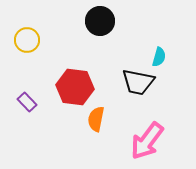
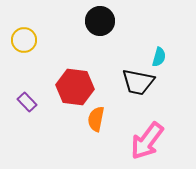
yellow circle: moved 3 px left
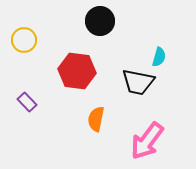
red hexagon: moved 2 px right, 16 px up
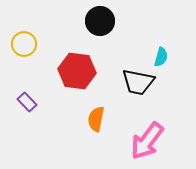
yellow circle: moved 4 px down
cyan semicircle: moved 2 px right
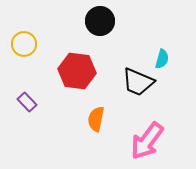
cyan semicircle: moved 1 px right, 2 px down
black trapezoid: rotated 12 degrees clockwise
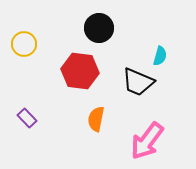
black circle: moved 1 px left, 7 px down
cyan semicircle: moved 2 px left, 3 px up
red hexagon: moved 3 px right
purple rectangle: moved 16 px down
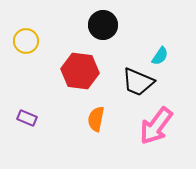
black circle: moved 4 px right, 3 px up
yellow circle: moved 2 px right, 3 px up
cyan semicircle: rotated 18 degrees clockwise
purple rectangle: rotated 24 degrees counterclockwise
pink arrow: moved 9 px right, 15 px up
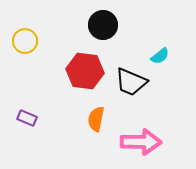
yellow circle: moved 1 px left
cyan semicircle: rotated 18 degrees clockwise
red hexagon: moved 5 px right
black trapezoid: moved 7 px left
pink arrow: moved 15 px left, 16 px down; rotated 126 degrees counterclockwise
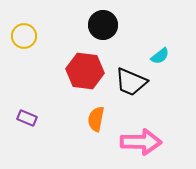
yellow circle: moved 1 px left, 5 px up
